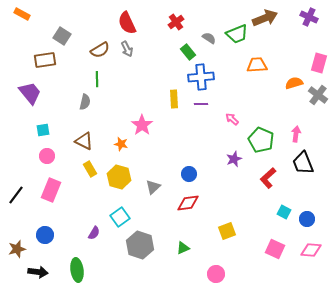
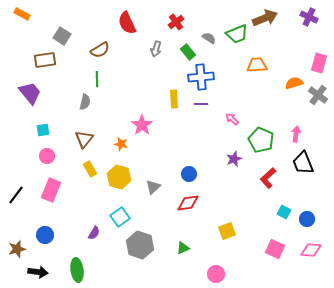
gray arrow at (127, 49): moved 29 px right; rotated 42 degrees clockwise
brown triangle at (84, 141): moved 2 px up; rotated 42 degrees clockwise
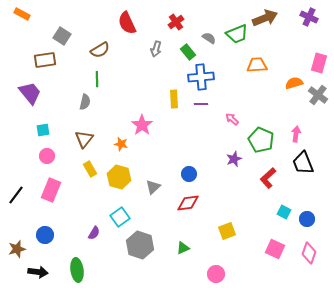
pink diamond at (311, 250): moved 2 px left, 3 px down; rotated 75 degrees counterclockwise
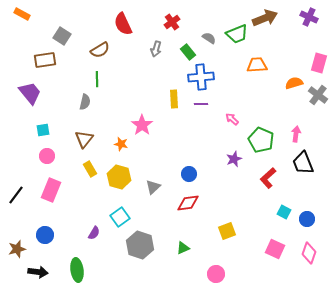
red cross at (176, 22): moved 4 px left
red semicircle at (127, 23): moved 4 px left, 1 px down
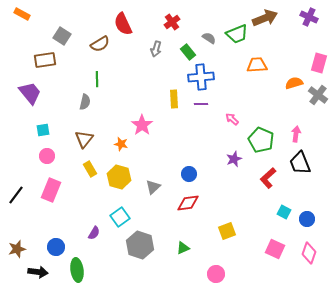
brown semicircle at (100, 50): moved 6 px up
black trapezoid at (303, 163): moved 3 px left
blue circle at (45, 235): moved 11 px right, 12 px down
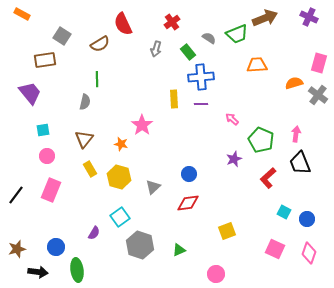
green triangle at (183, 248): moved 4 px left, 2 px down
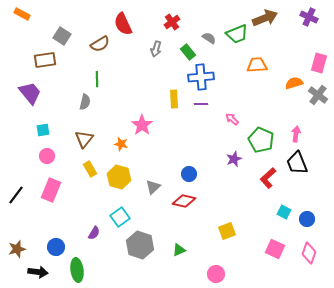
black trapezoid at (300, 163): moved 3 px left
red diamond at (188, 203): moved 4 px left, 2 px up; rotated 20 degrees clockwise
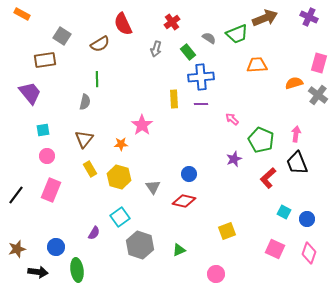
orange star at (121, 144): rotated 16 degrees counterclockwise
gray triangle at (153, 187): rotated 21 degrees counterclockwise
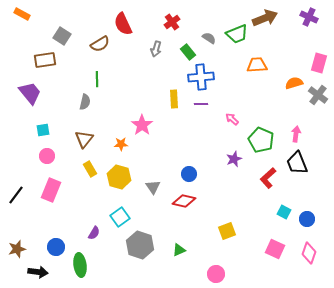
green ellipse at (77, 270): moved 3 px right, 5 px up
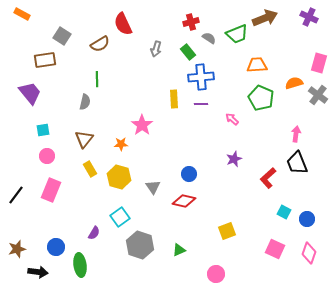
red cross at (172, 22): moved 19 px right; rotated 21 degrees clockwise
green pentagon at (261, 140): moved 42 px up
